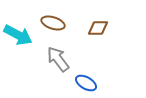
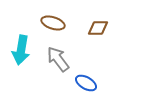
cyan arrow: moved 3 px right, 15 px down; rotated 72 degrees clockwise
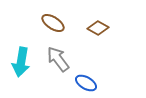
brown ellipse: rotated 15 degrees clockwise
brown diamond: rotated 30 degrees clockwise
cyan arrow: moved 12 px down
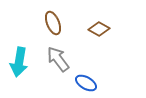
brown ellipse: rotated 35 degrees clockwise
brown diamond: moved 1 px right, 1 px down
cyan arrow: moved 2 px left
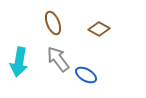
blue ellipse: moved 8 px up
